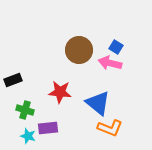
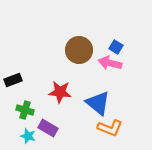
purple rectangle: rotated 36 degrees clockwise
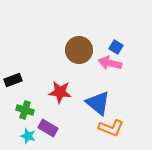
orange L-shape: moved 1 px right
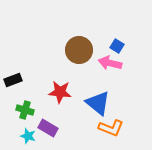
blue square: moved 1 px right, 1 px up
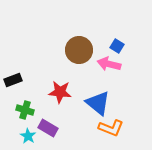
pink arrow: moved 1 px left, 1 px down
cyan star: rotated 14 degrees clockwise
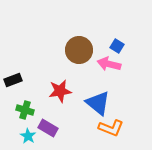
red star: moved 1 px up; rotated 15 degrees counterclockwise
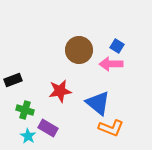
pink arrow: moved 2 px right; rotated 15 degrees counterclockwise
